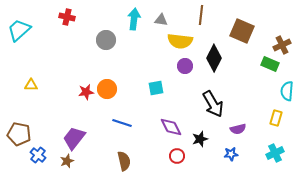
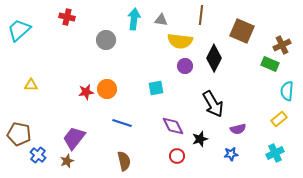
yellow rectangle: moved 3 px right, 1 px down; rotated 35 degrees clockwise
purple diamond: moved 2 px right, 1 px up
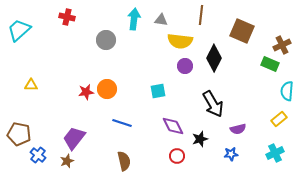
cyan square: moved 2 px right, 3 px down
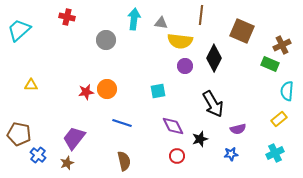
gray triangle: moved 3 px down
brown star: moved 2 px down
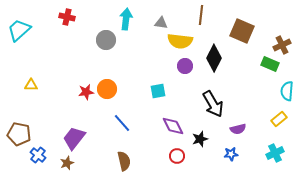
cyan arrow: moved 8 px left
blue line: rotated 30 degrees clockwise
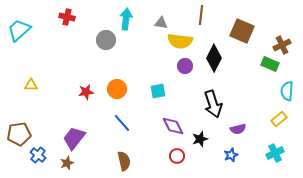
orange circle: moved 10 px right
black arrow: rotated 12 degrees clockwise
brown pentagon: rotated 20 degrees counterclockwise
blue star: moved 1 px down; rotated 16 degrees counterclockwise
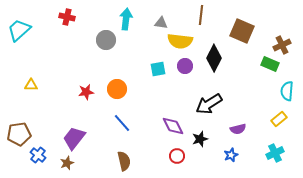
cyan square: moved 22 px up
black arrow: moved 4 px left; rotated 76 degrees clockwise
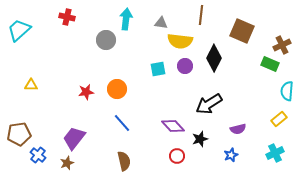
purple diamond: rotated 15 degrees counterclockwise
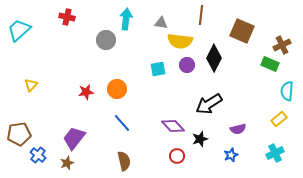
purple circle: moved 2 px right, 1 px up
yellow triangle: rotated 48 degrees counterclockwise
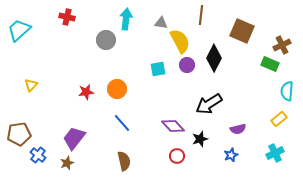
yellow semicircle: rotated 125 degrees counterclockwise
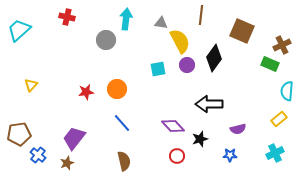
black diamond: rotated 8 degrees clockwise
black arrow: rotated 32 degrees clockwise
blue star: moved 1 px left; rotated 24 degrees clockwise
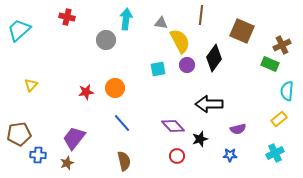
orange circle: moved 2 px left, 1 px up
blue cross: rotated 35 degrees counterclockwise
